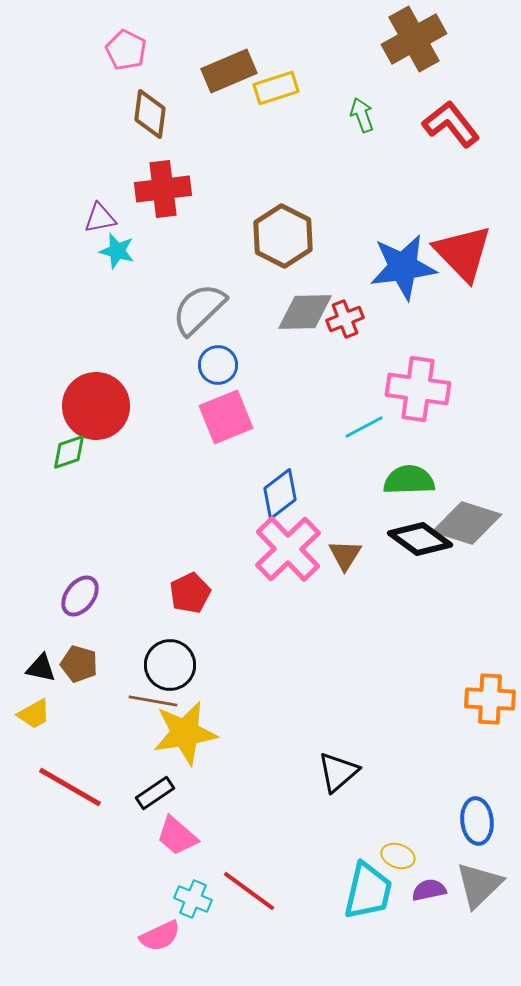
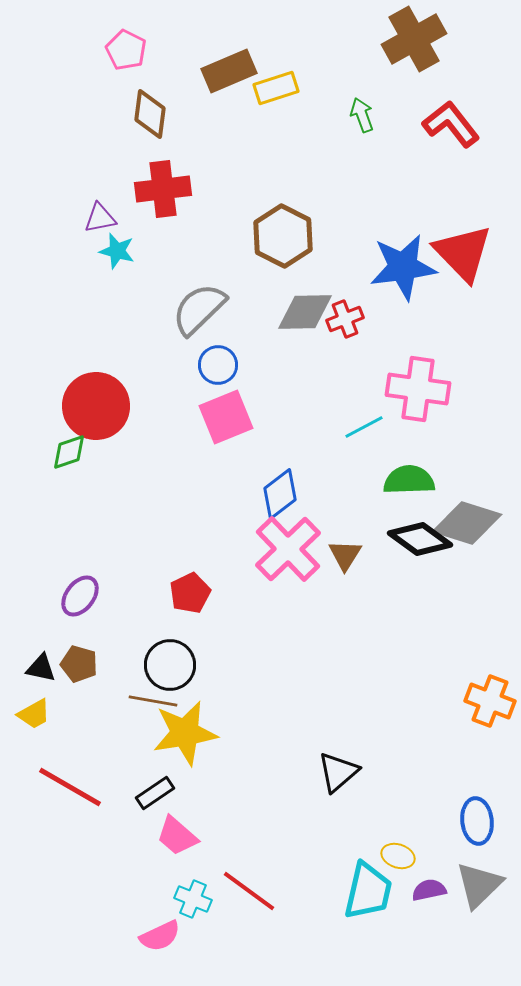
orange cross at (490, 699): moved 2 px down; rotated 18 degrees clockwise
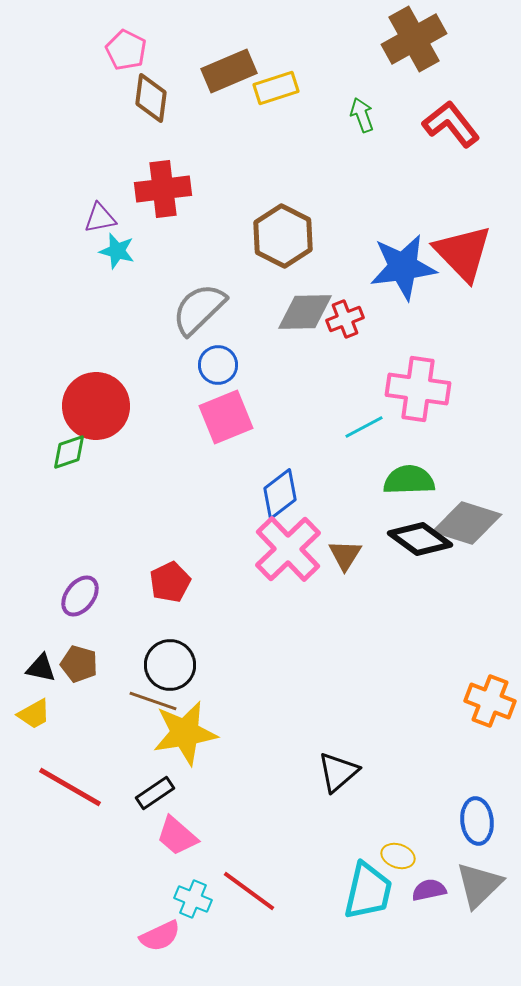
brown diamond at (150, 114): moved 1 px right, 16 px up
red pentagon at (190, 593): moved 20 px left, 11 px up
brown line at (153, 701): rotated 9 degrees clockwise
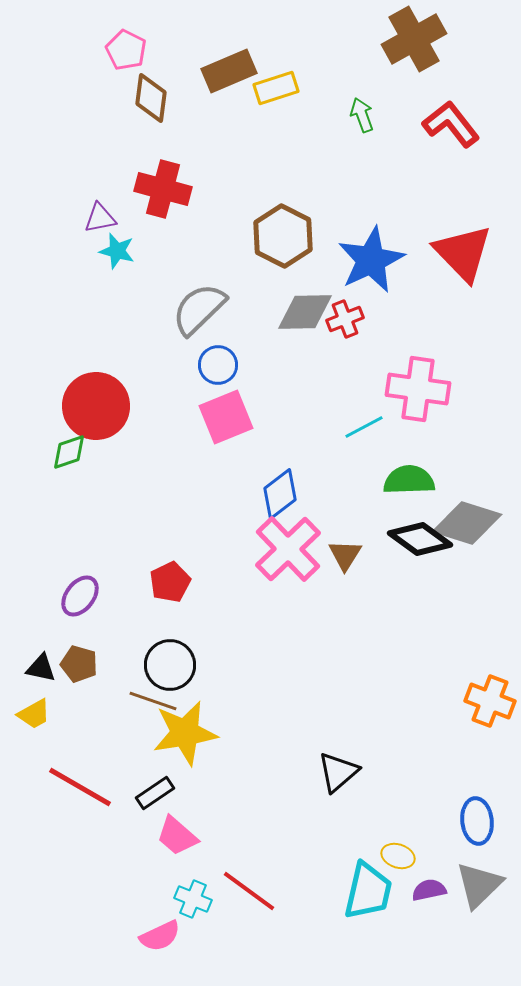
red cross at (163, 189): rotated 22 degrees clockwise
blue star at (403, 267): moved 32 px left, 7 px up; rotated 18 degrees counterclockwise
red line at (70, 787): moved 10 px right
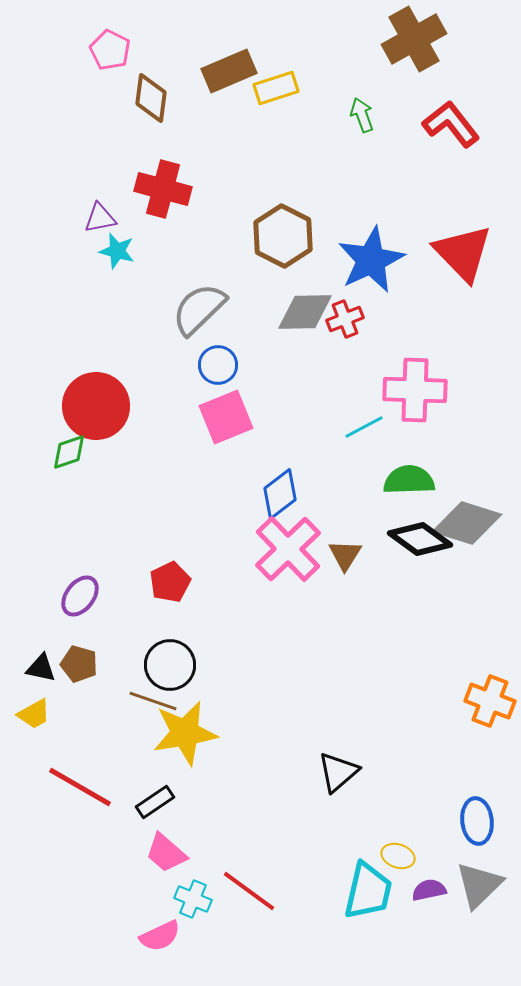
pink pentagon at (126, 50): moved 16 px left
pink cross at (418, 389): moved 3 px left, 1 px down; rotated 6 degrees counterclockwise
black rectangle at (155, 793): moved 9 px down
pink trapezoid at (177, 836): moved 11 px left, 17 px down
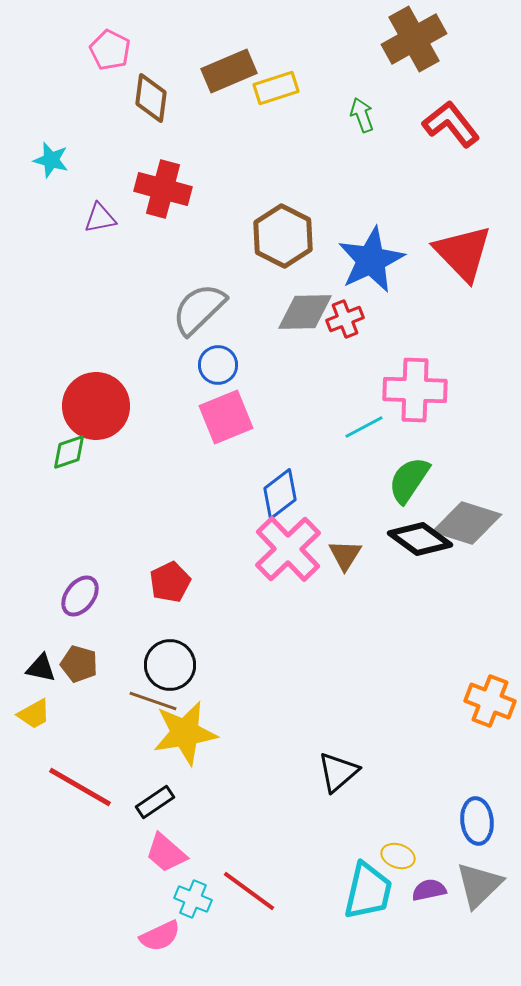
cyan star at (117, 251): moved 66 px left, 91 px up
green semicircle at (409, 480): rotated 54 degrees counterclockwise
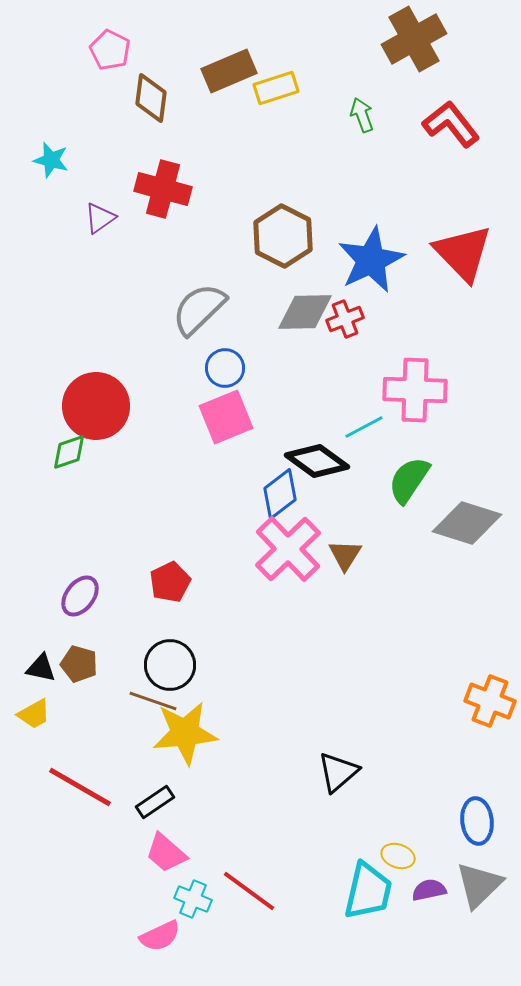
purple triangle at (100, 218): rotated 24 degrees counterclockwise
blue circle at (218, 365): moved 7 px right, 3 px down
black diamond at (420, 539): moved 103 px left, 78 px up
yellow star at (185, 733): rotated 4 degrees clockwise
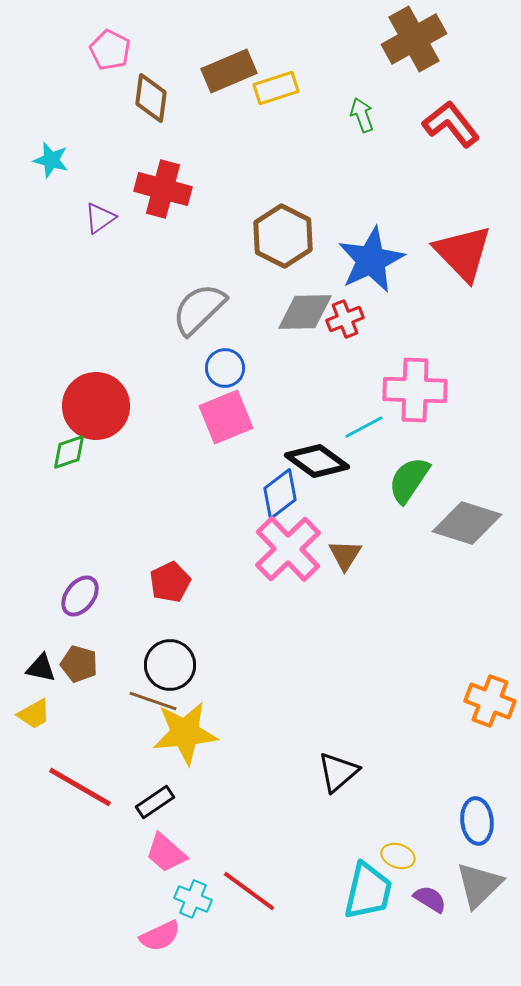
purple semicircle at (429, 890): moved 1 px right, 9 px down; rotated 44 degrees clockwise
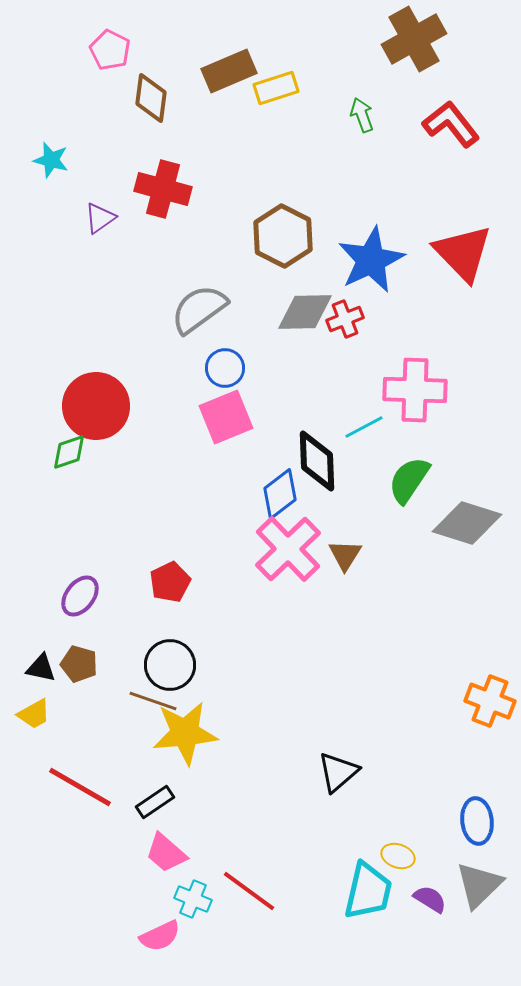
gray semicircle at (199, 309): rotated 8 degrees clockwise
black diamond at (317, 461): rotated 52 degrees clockwise
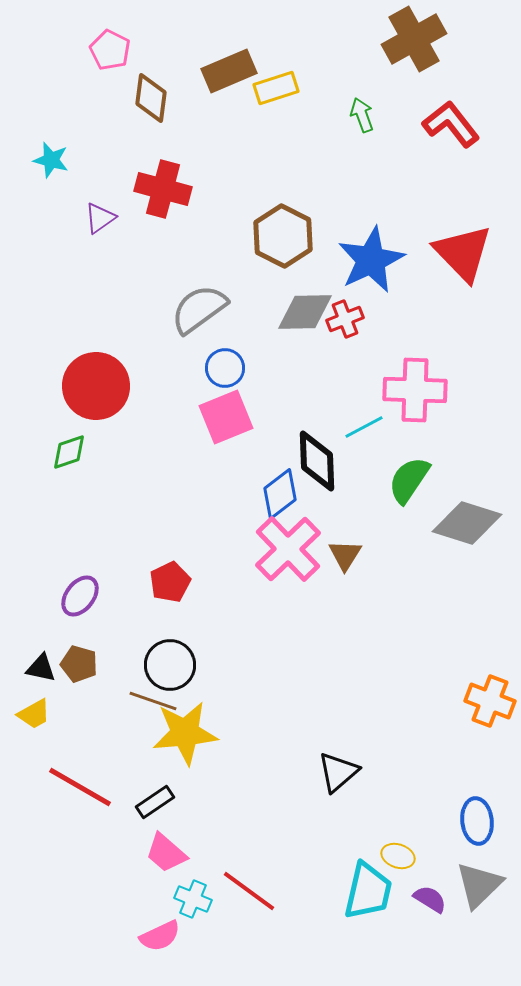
red circle at (96, 406): moved 20 px up
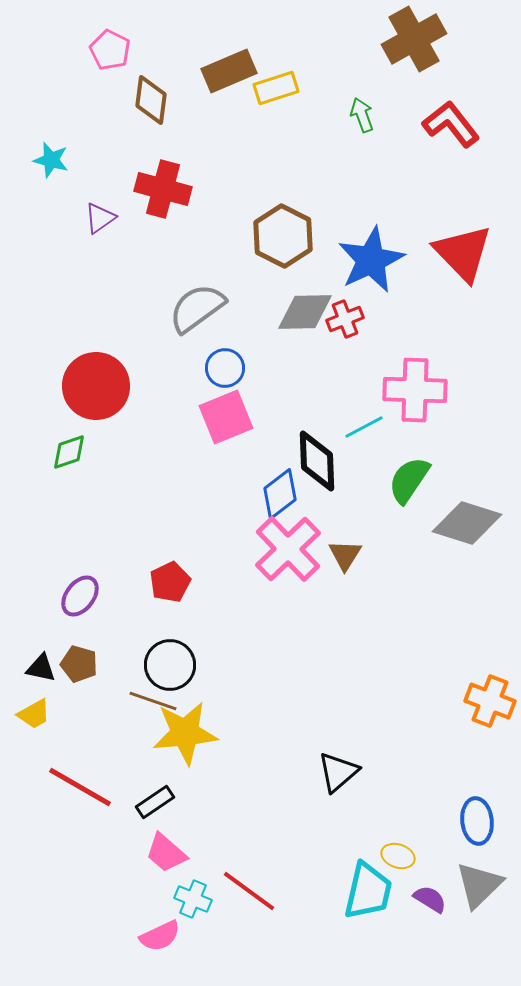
brown diamond at (151, 98): moved 2 px down
gray semicircle at (199, 309): moved 2 px left, 1 px up
